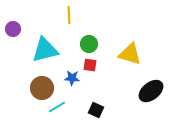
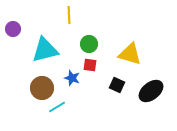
blue star: rotated 14 degrees clockwise
black square: moved 21 px right, 25 px up
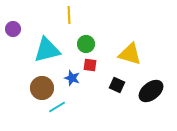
green circle: moved 3 px left
cyan triangle: moved 2 px right
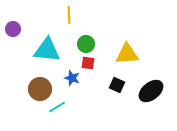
cyan triangle: rotated 20 degrees clockwise
yellow triangle: moved 3 px left; rotated 20 degrees counterclockwise
red square: moved 2 px left, 2 px up
brown circle: moved 2 px left, 1 px down
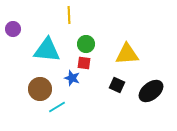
red square: moved 4 px left
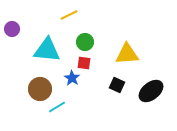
yellow line: rotated 66 degrees clockwise
purple circle: moved 1 px left
green circle: moved 1 px left, 2 px up
blue star: rotated 14 degrees clockwise
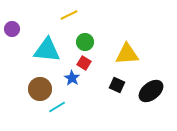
red square: rotated 24 degrees clockwise
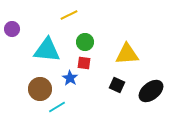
red square: rotated 24 degrees counterclockwise
blue star: moved 2 px left
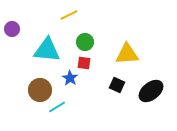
brown circle: moved 1 px down
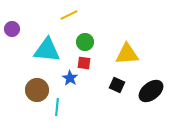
brown circle: moved 3 px left
cyan line: rotated 54 degrees counterclockwise
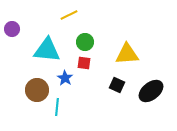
blue star: moved 5 px left
